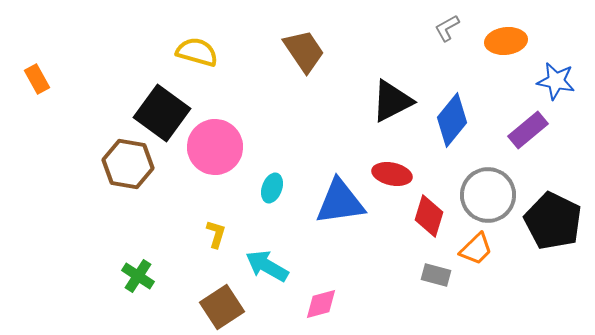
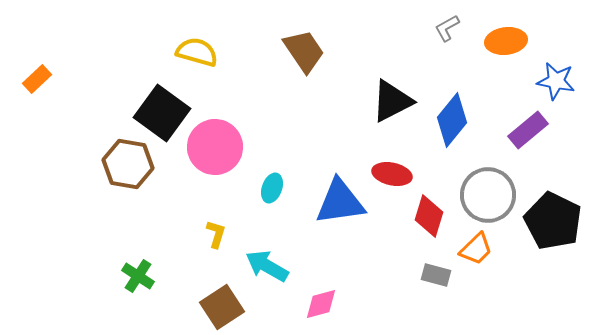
orange rectangle: rotated 76 degrees clockwise
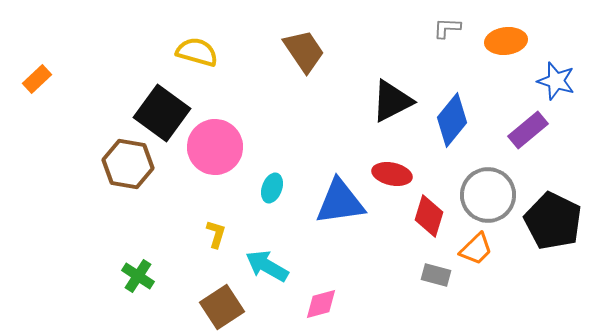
gray L-shape: rotated 32 degrees clockwise
blue star: rotated 6 degrees clockwise
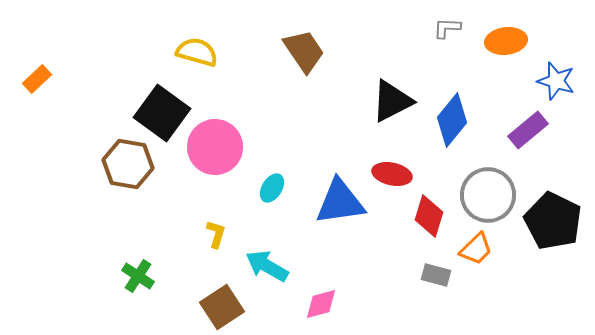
cyan ellipse: rotated 12 degrees clockwise
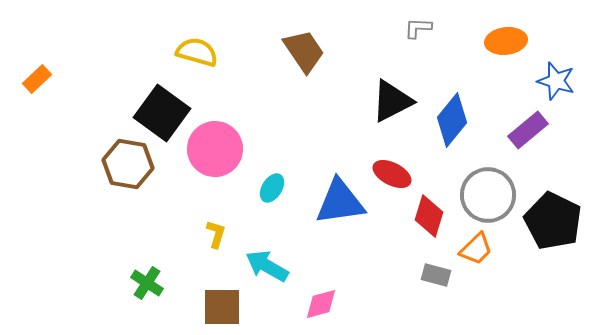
gray L-shape: moved 29 px left
pink circle: moved 2 px down
red ellipse: rotated 15 degrees clockwise
green cross: moved 9 px right, 7 px down
brown square: rotated 33 degrees clockwise
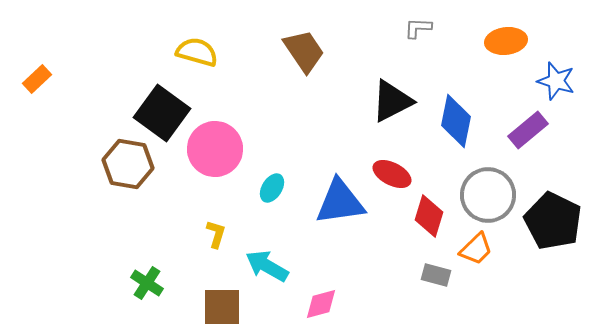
blue diamond: moved 4 px right, 1 px down; rotated 28 degrees counterclockwise
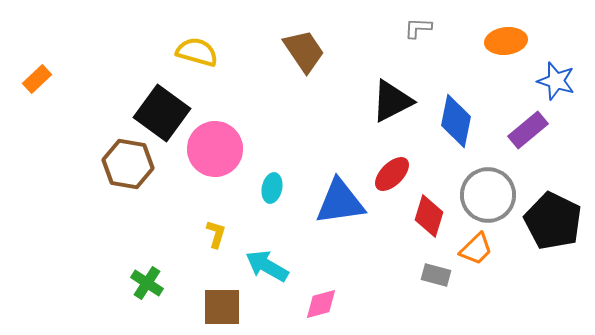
red ellipse: rotated 72 degrees counterclockwise
cyan ellipse: rotated 20 degrees counterclockwise
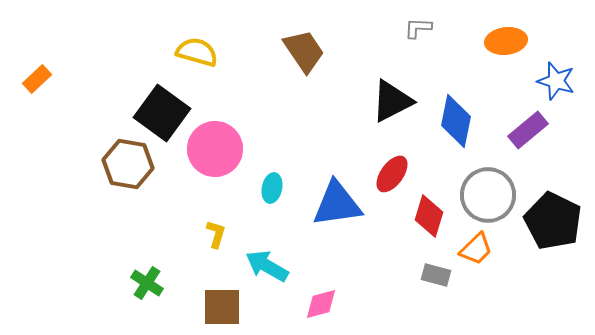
red ellipse: rotated 9 degrees counterclockwise
blue triangle: moved 3 px left, 2 px down
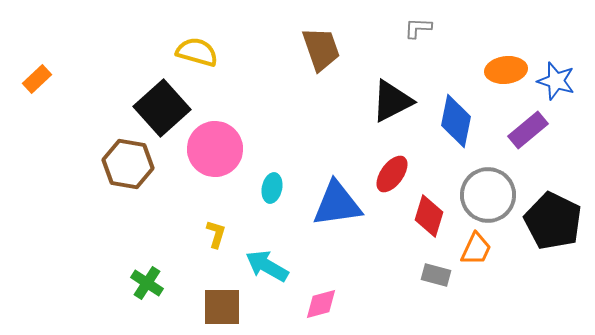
orange ellipse: moved 29 px down
brown trapezoid: moved 17 px right, 2 px up; rotated 15 degrees clockwise
black square: moved 5 px up; rotated 12 degrees clockwise
orange trapezoid: rotated 21 degrees counterclockwise
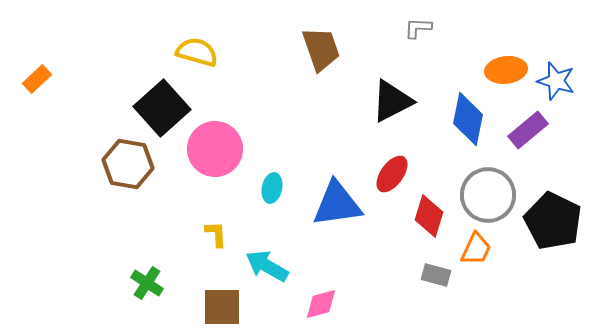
blue diamond: moved 12 px right, 2 px up
yellow L-shape: rotated 20 degrees counterclockwise
